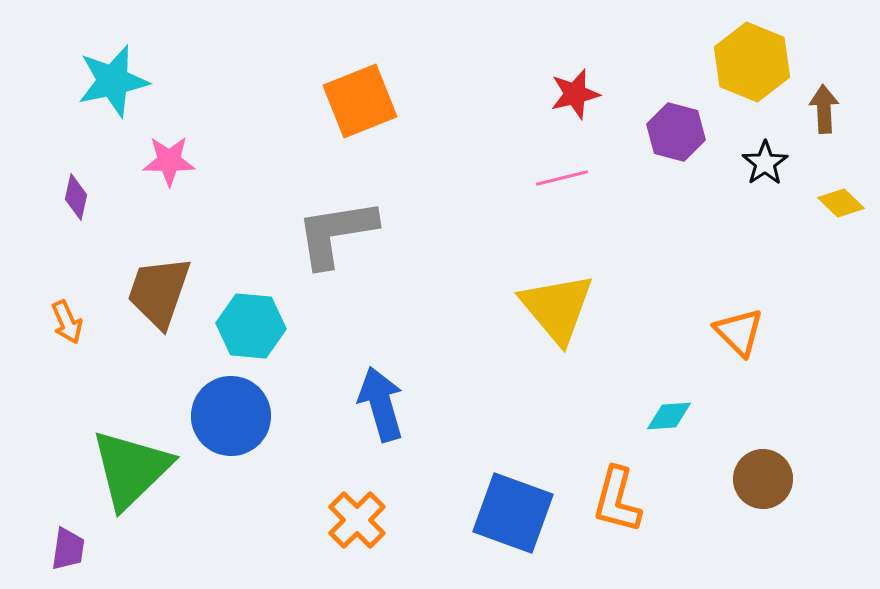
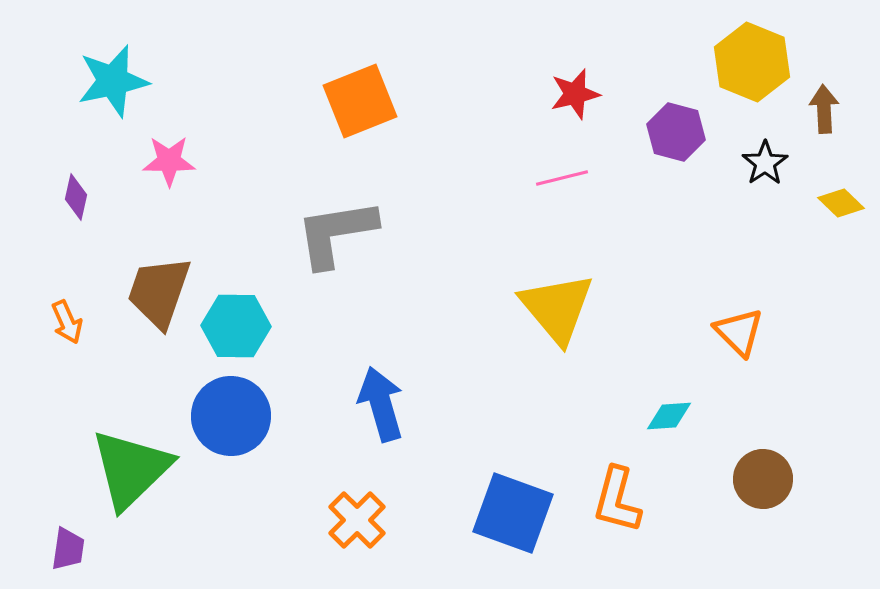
cyan hexagon: moved 15 px left; rotated 4 degrees counterclockwise
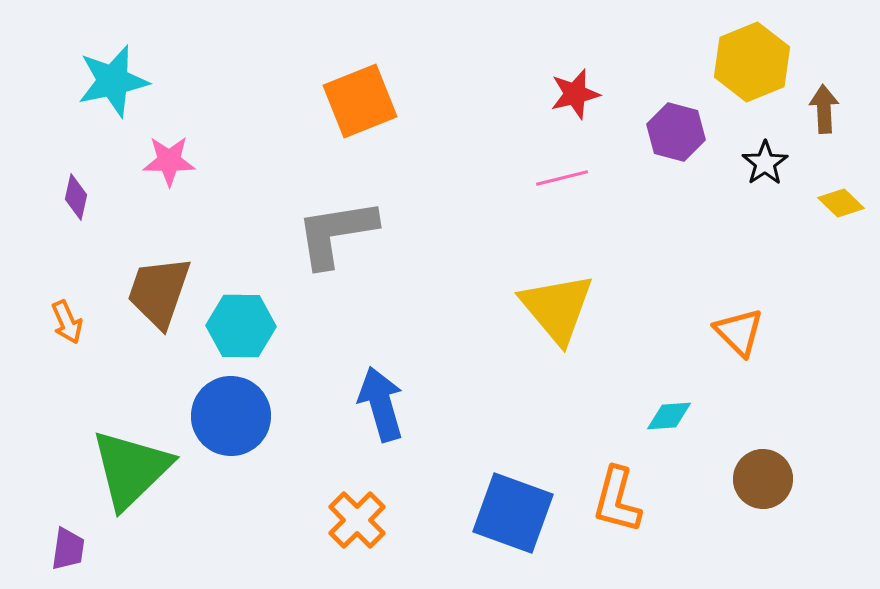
yellow hexagon: rotated 16 degrees clockwise
cyan hexagon: moved 5 px right
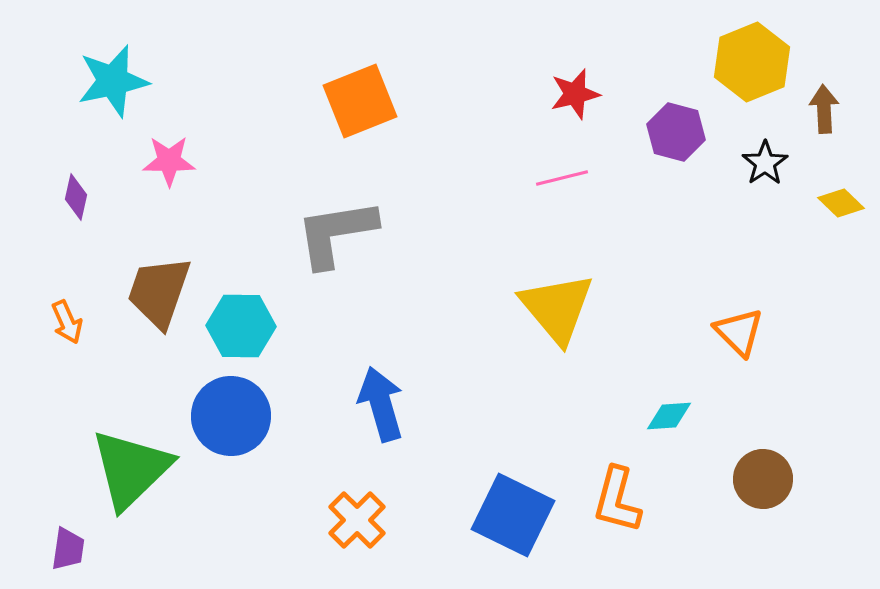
blue square: moved 2 px down; rotated 6 degrees clockwise
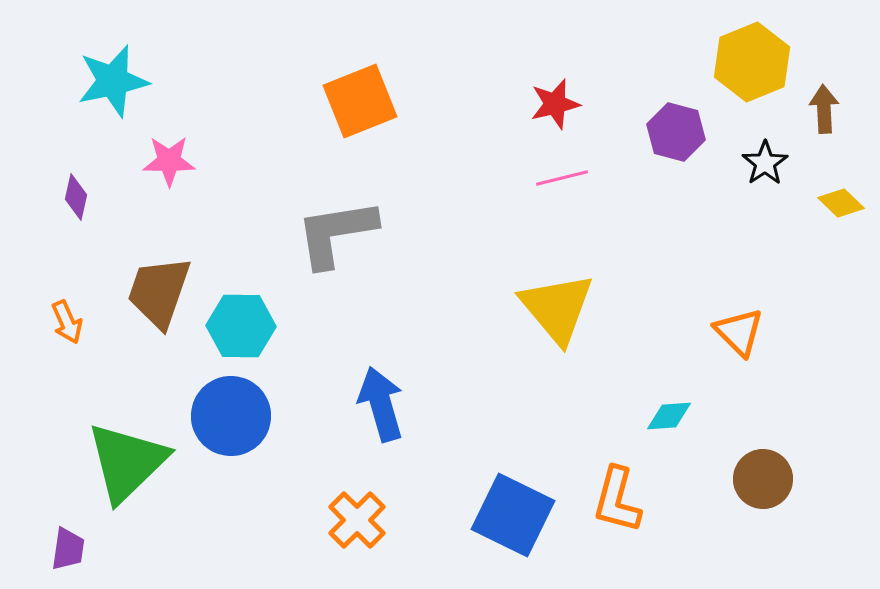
red star: moved 20 px left, 10 px down
green triangle: moved 4 px left, 7 px up
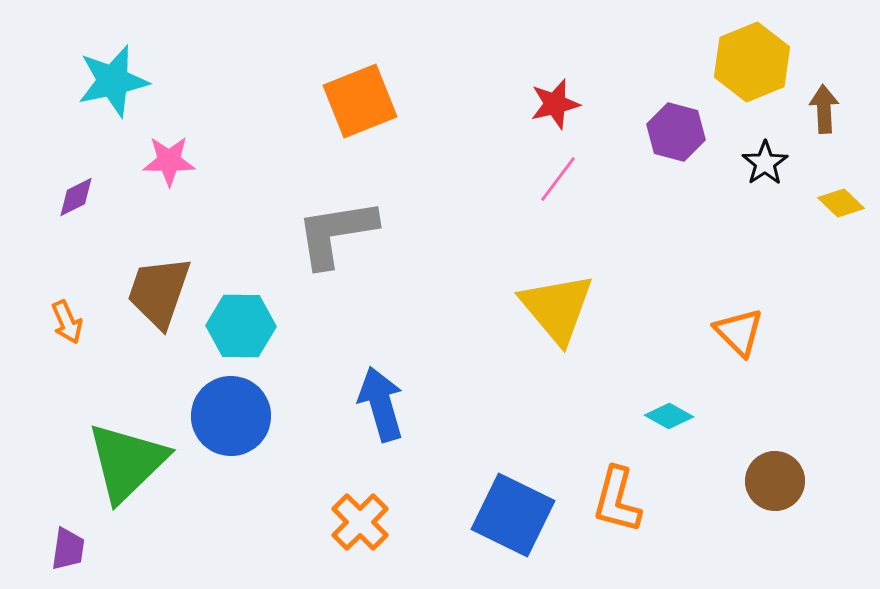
pink line: moved 4 px left, 1 px down; rotated 39 degrees counterclockwise
purple diamond: rotated 51 degrees clockwise
cyan diamond: rotated 33 degrees clockwise
brown circle: moved 12 px right, 2 px down
orange cross: moved 3 px right, 2 px down
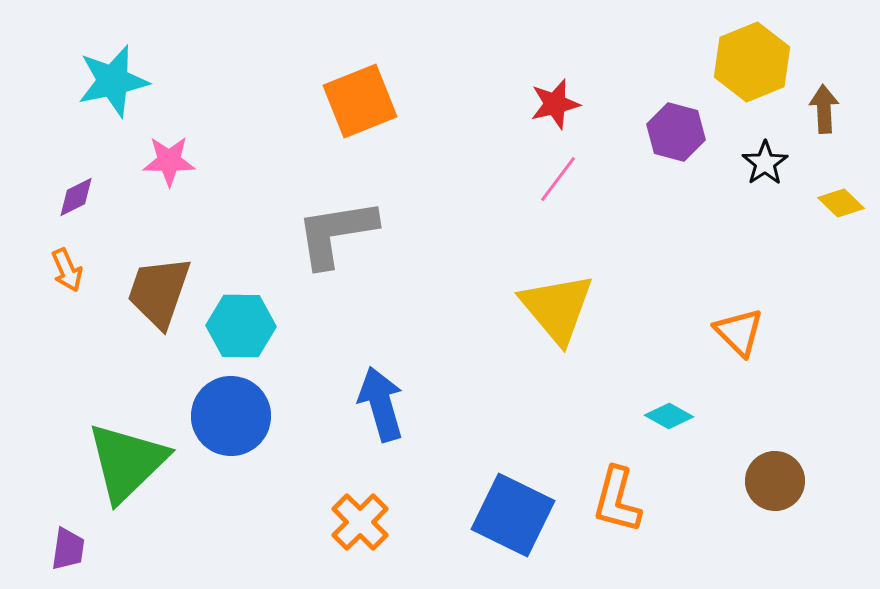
orange arrow: moved 52 px up
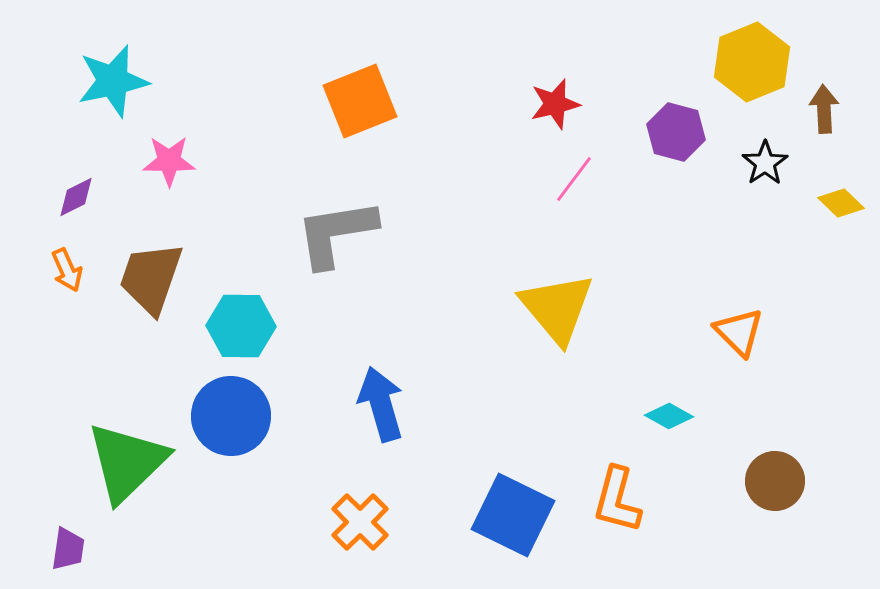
pink line: moved 16 px right
brown trapezoid: moved 8 px left, 14 px up
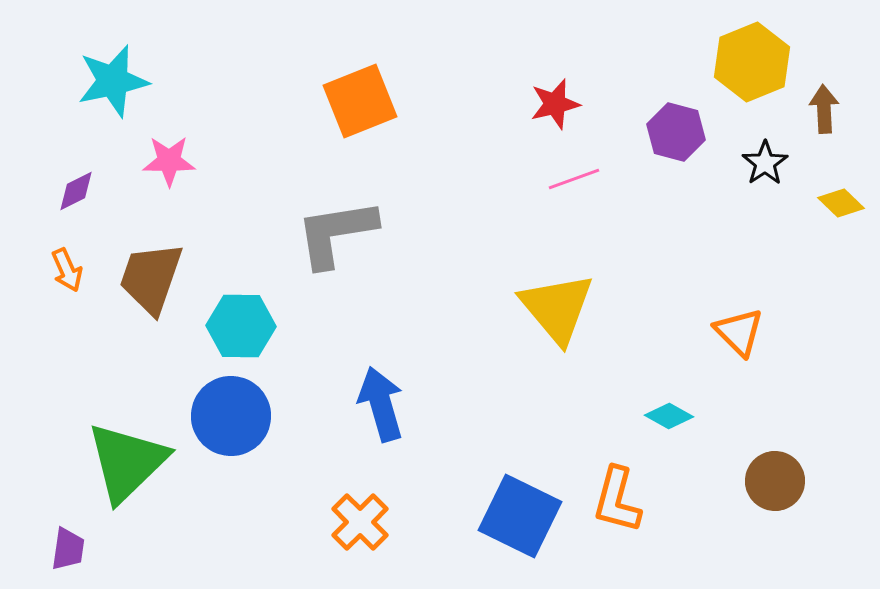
pink line: rotated 33 degrees clockwise
purple diamond: moved 6 px up
blue square: moved 7 px right, 1 px down
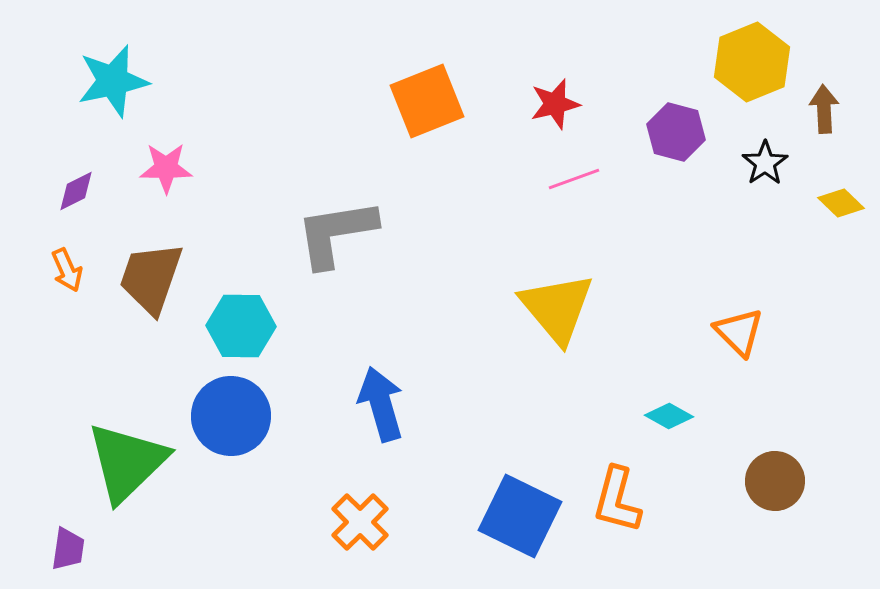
orange square: moved 67 px right
pink star: moved 3 px left, 7 px down
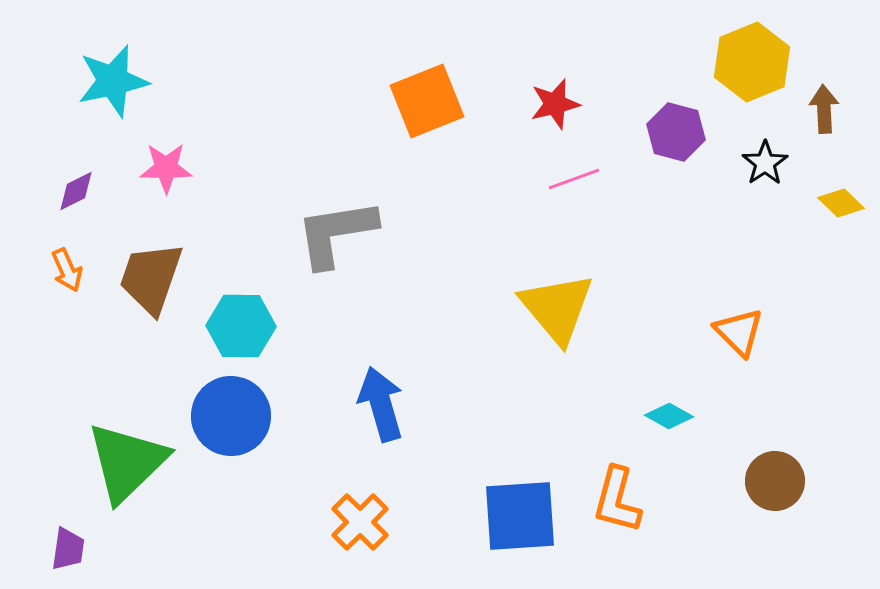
blue square: rotated 30 degrees counterclockwise
